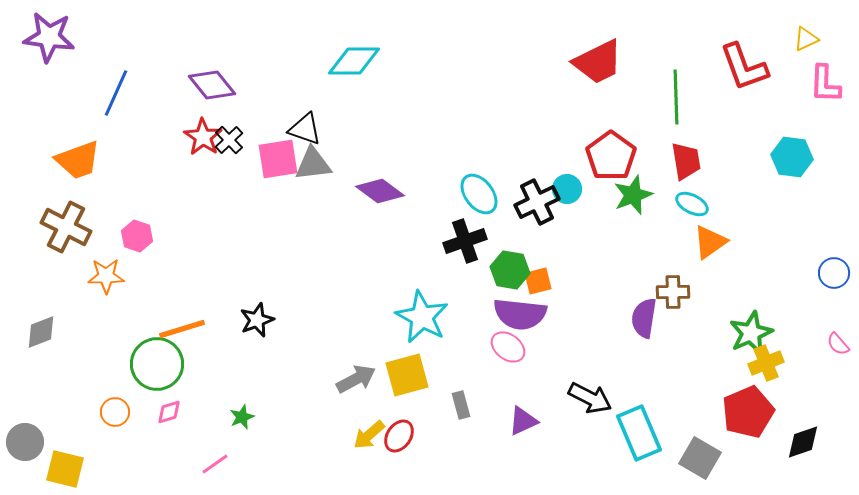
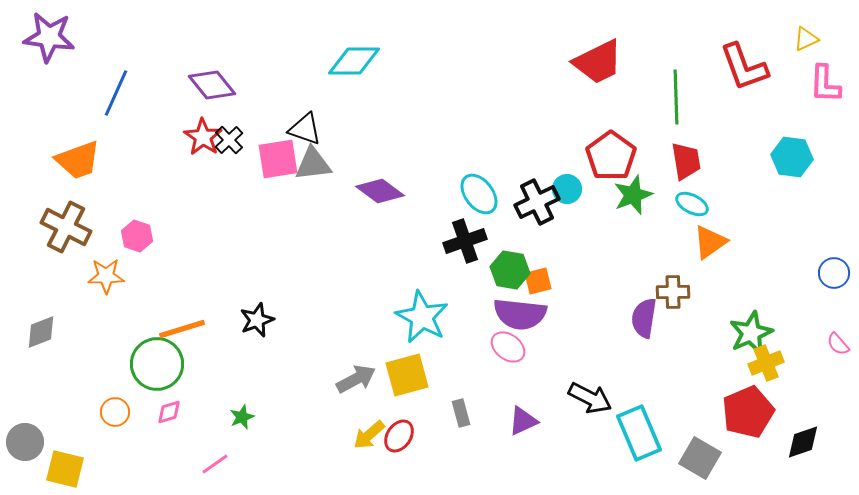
gray rectangle at (461, 405): moved 8 px down
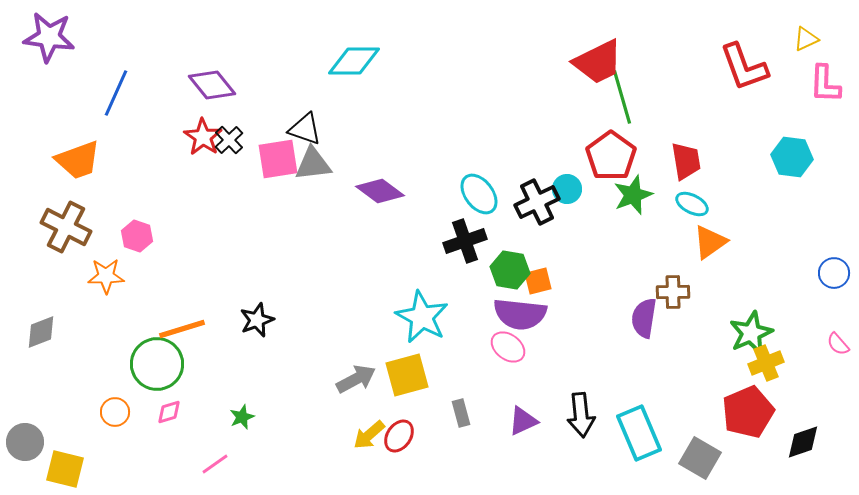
green line at (676, 97): moved 54 px left; rotated 14 degrees counterclockwise
black arrow at (590, 398): moved 9 px left, 17 px down; rotated 57 degrees clockwise
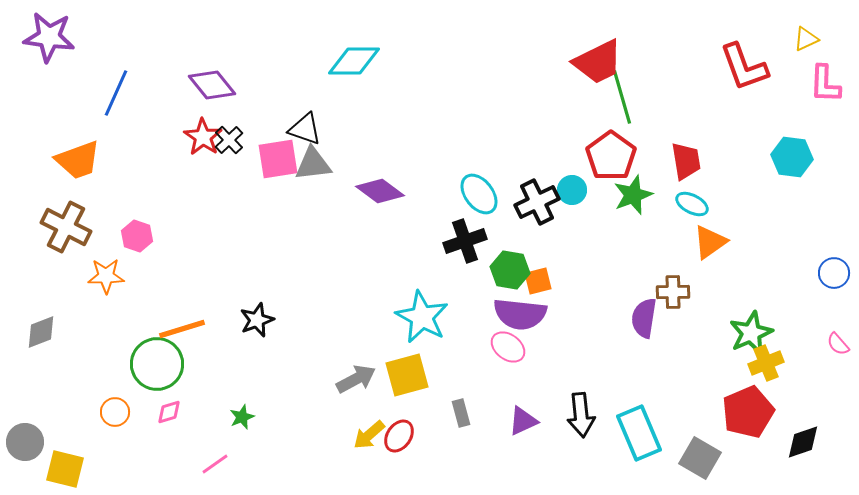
cyan circle at (567, 189): moved 5 px right, 1 px down
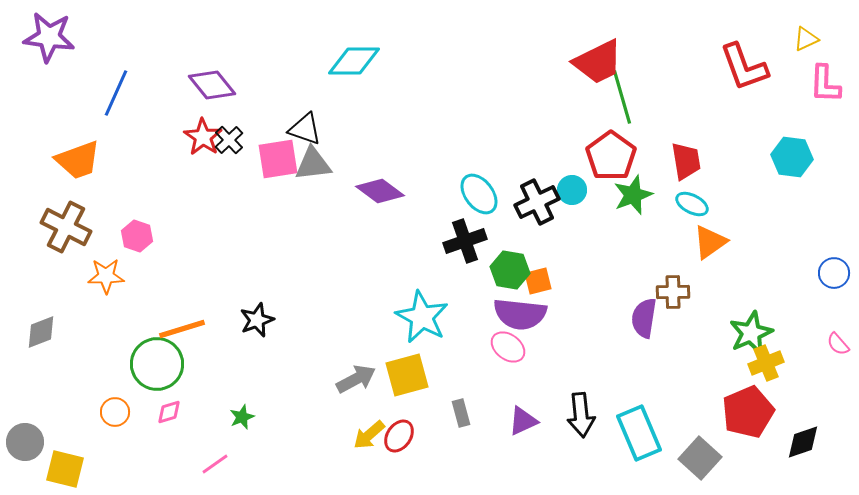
gray square at (700, 458): rotated 12 degrees clockwise
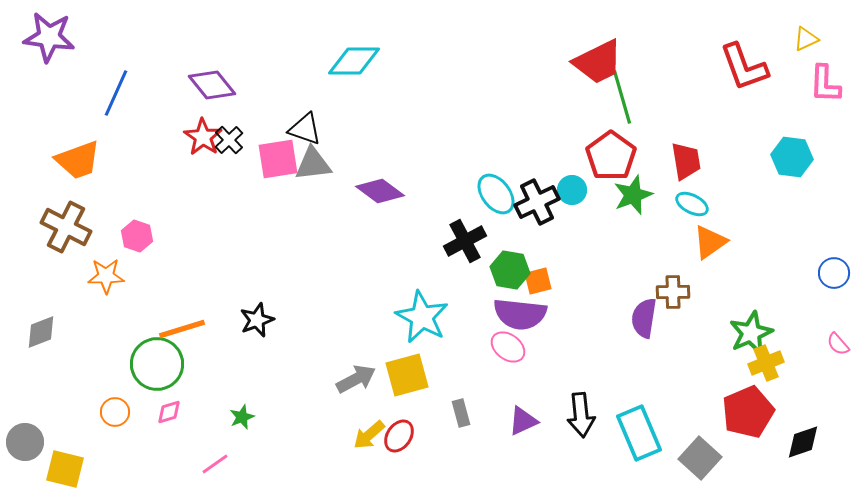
cyan ellipse at (479, 194): moved 17 px right
black cross at (465, 241): rotated 9 degrees counterclockwise
